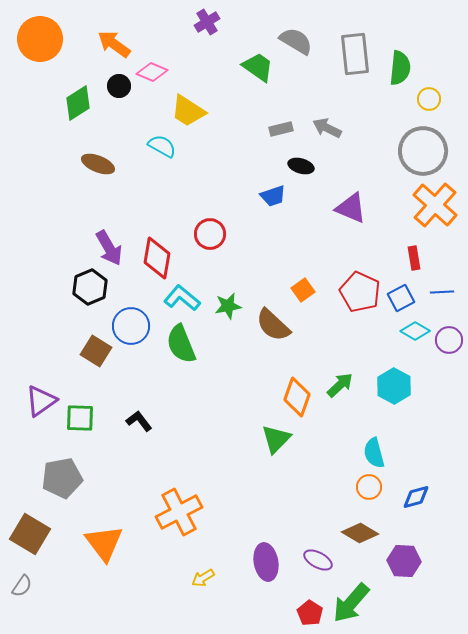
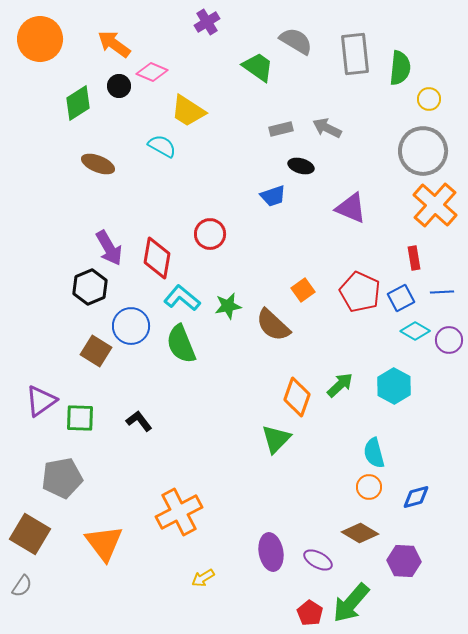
purple ellipse at (266, 562): moved 5 px right, 10 px up
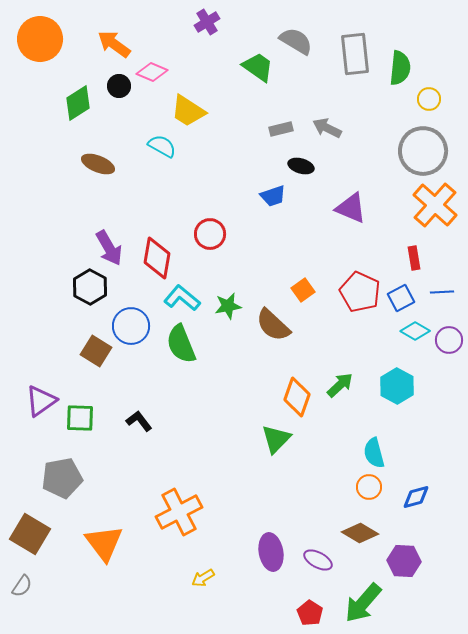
black hexagon at (90, 287): rotated 8 degrees counterclockwise
cyan hexagon at (394, 386): moved 3 px right
green arrow at (351, 603): moved 12 px right
